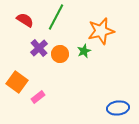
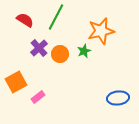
orange square: moved 1 px left; rotated 25 degrees clockwise
blue ellipse: moved 10 px up
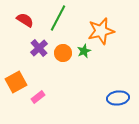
green line: moved 2 px right, 1 px down
orange circle: moved 3 px right, 1 px up
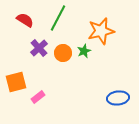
orange square: rotated 15 degrees clockwise
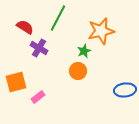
red semicircle: moved 7 px down
purple cross: rotated 18 degrees counterclockwise
orange circle: moved 15 px right, 18 px down
blue ellipse: moved 7 px right, 8 px up
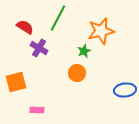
orange circle: moved 1 px left, 2 px down
pink rectangle: moved 1 px left, 13 px down; rotated 40 degrees clockwise
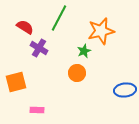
green line: moved 1 px right
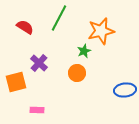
purple cross: moved 15 px down; rotated 12 degrees clockwise
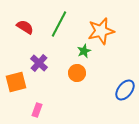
green line: moved 6 px down
blue ellipse: rotated 45 degrees counterclockwise
pink rectangle: rotated 72 degrees counterclockwise
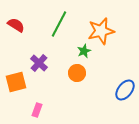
red semicircle: moved 9 px left, 2 px up
